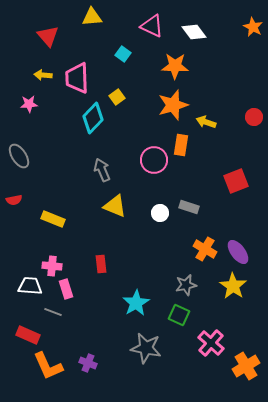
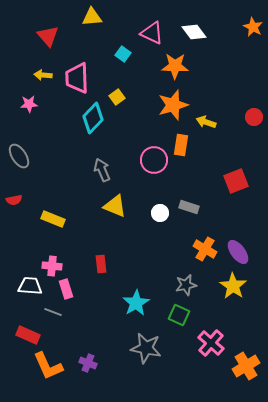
pink triangle at (152, 26): moved 7 px down
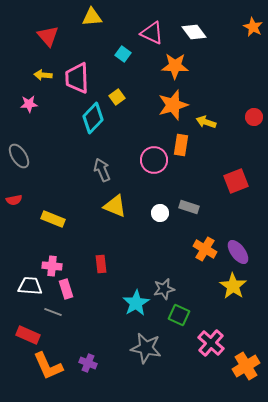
gray star at (186, 285): moved 22 px left, 4 px down
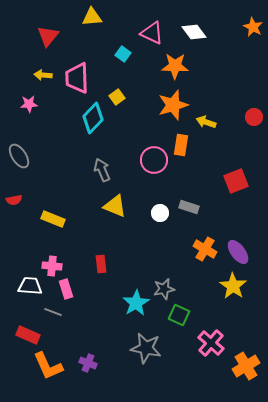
red triangle at (48, 36): rotated 20 degrees clockwise
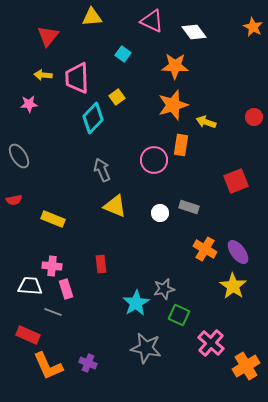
pink triangle at (152, 33): moved 12 px up
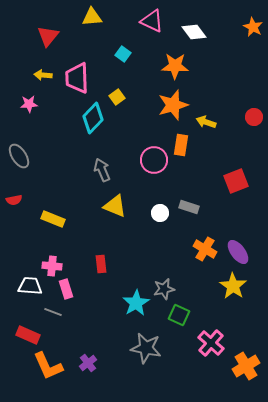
purple cross at (88, 363): rotated 30 degrees clockwise
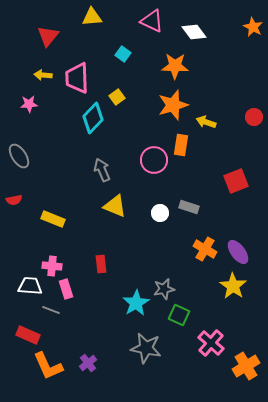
gray line at (53, 312): moved 2 px left, 2 px up
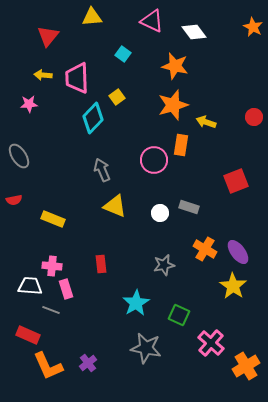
orange star at (175, 66): rotated 12 degrees clockwise
gray star at (164, 289): moved 24 px up
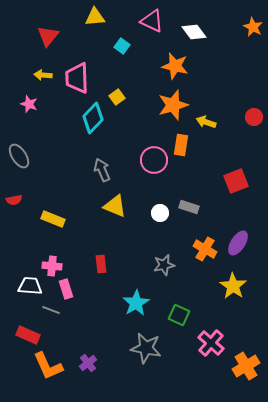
yellow triangle at (92, 17): moved 3 px right
cyan square at (123, 54): moved 1 px left, 8 px up
pink star at (29, 104): rotated 24 degrees clockwise
purple ellipse at (238, 252): moved 9 px up; rotated 70 degrees clockwise
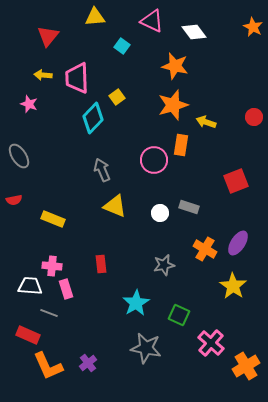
gray line at (51, 310): moved 2 px left, 3 px down
